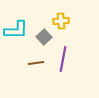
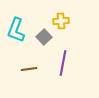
cyan L-shape: rotated 110 degrees clockwise
purple line: moved 4 px down
brown line: moved 7 px left, 6 px down
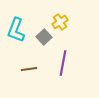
yellow cross: moved 1 px left, 1 px down; rotated 28 degrees counterclockwise
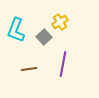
purple line: moved 1 px down
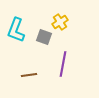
gray square: rotated 28 degrees counterclockwise
brown line: moved 6 px down
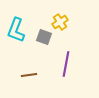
purple line: moved 3 px right
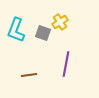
gray square: moved 1 px left, 4 px up
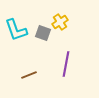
cyan L-shape: rotated 40 degrees counterclockwise
brown line: rotated 14 degrees counterclockwise
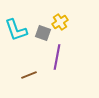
purple line: moved 9 px left, 7 px up
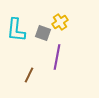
cyan L-shape: rotated 25 degrees clockwise
brown line: rotated 42 degrees counterclockwise
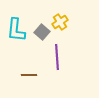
gray square: moved 1 px left, 1 px up; rotated 21 degrees clockwise
purple line: rotated 15 degrees counterclockwise
brown line: rotated 63 degrees clockwise
